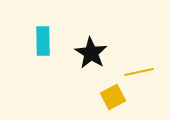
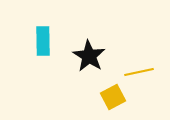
black star: moved 2 px left, 3 px down
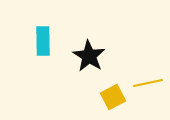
yellow line: moved 9 px right, 11 px down
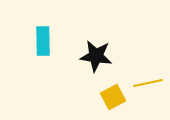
black star: moved 7 px right; rotated 24 degrees counterclockwise
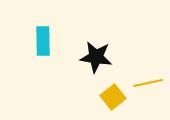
black star: moved 1 px down
yellow square: rotated 10 degrees counterclockwise
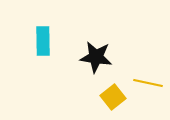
yellow line: rotated 24 degrees clockwise
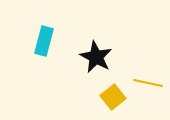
cyan rectangle: moved 1 px right; rotated 16 degrees clockwise
black star: rotated 20 degrees clockwise
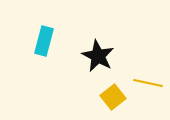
black star: moved 2 px right, 1 px up
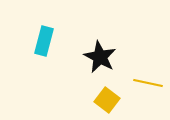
black star: moved 2 px right, 1 px down
yellow square: moved 6 px left, 3 px down; rotated 15 degrees counterclockwise
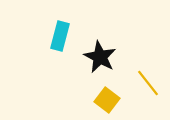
cyan rectangle: moved 16 px right, 5 px up
yellow line: rotated 40 degrees clockwise
